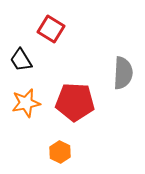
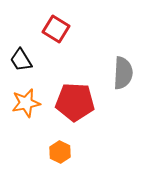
red square: moved 5 px right
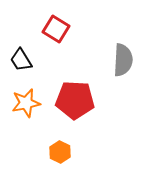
gray semicircle: moved 13 px up
red pentagon: moved 2 px up
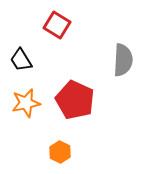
red square: moved 1 px right, 4 px up
red pentagon: rotated 21 degrees clockwise
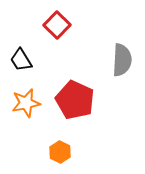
red square: rotated 12 degrees clockwise
gray semicircle: moved 1 px left
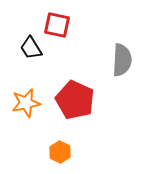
red square: rotated 32 degrees counterclockwise
black trapezoid: moved 10 px right, 12 px up
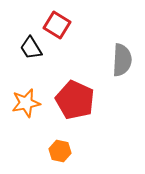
red square: rotated 20 degrees clockwise
orange hexagon: moved 1 px up; rotated 15 degrees counterclockwise
